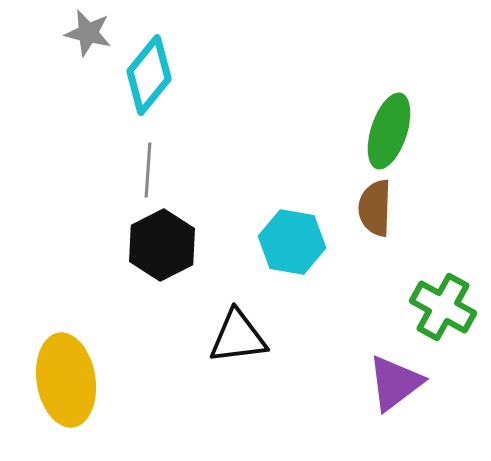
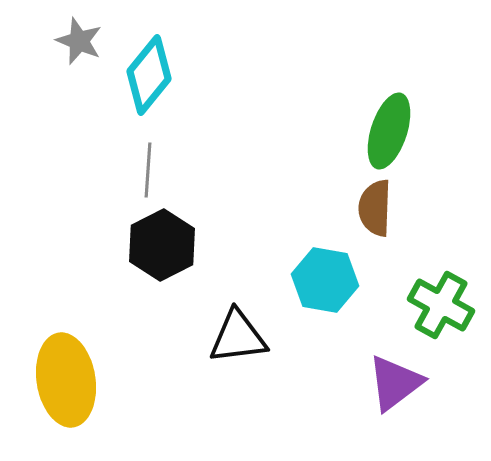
gray star: moved 9 px left, 8 px down; rotated 9 degrees clockwise
cyan hexagon: moved 33 px right, 38 px down
green cross: moved 2 px left, 2 px up
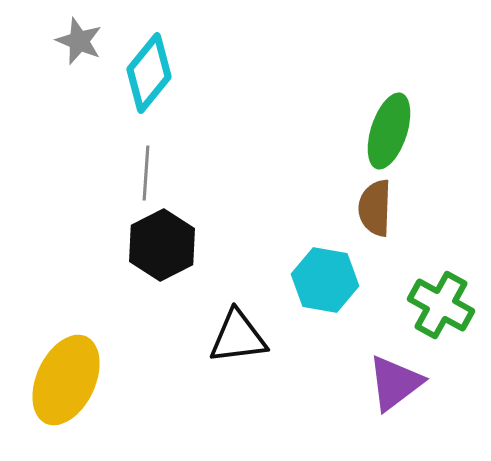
cyan diamond: moved 2 px up
gray line: moved 2 px left, 3 px down
yellow ellipse: rotated 34 degrees clockwise
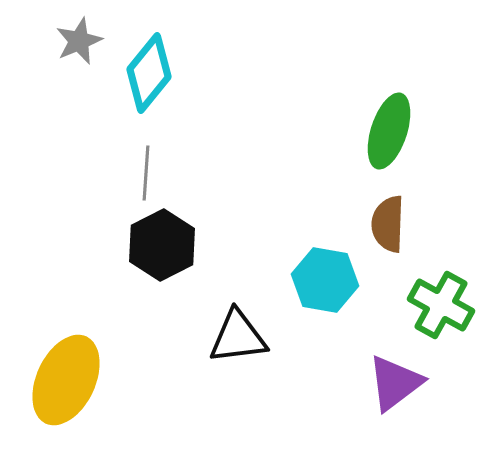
gray star: rotated 27 degrees clockwise
brown semicircle: moved 13 px right, 16 px down
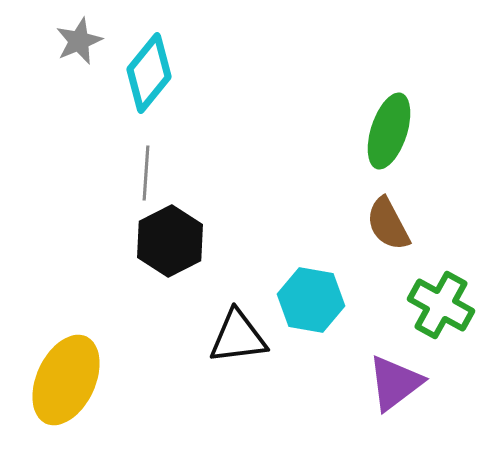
brown semicircle: rotated 30 degrees counterclockwise
black hexagon: moved 8 px right, 4 px up
cyan hexagon: moved 14 px left, 20 px down
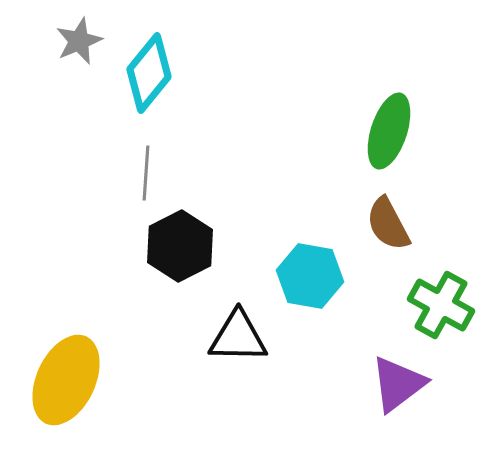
black hexagon: moved 10 px right, 5 px down
cyan hexagon: moved 1 px left, 24 px up
black triangle: rotated 8 degrees clockwise
purple triangle: moved 3 px right, 1 px down
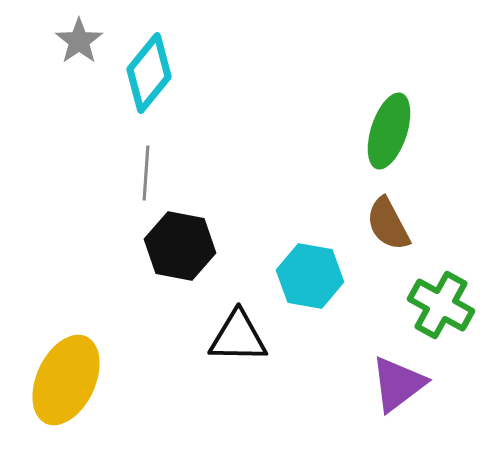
gray star: rotated 12 degrees counterclockwise
black hexagon: rotated 22 degrees counterclockwise
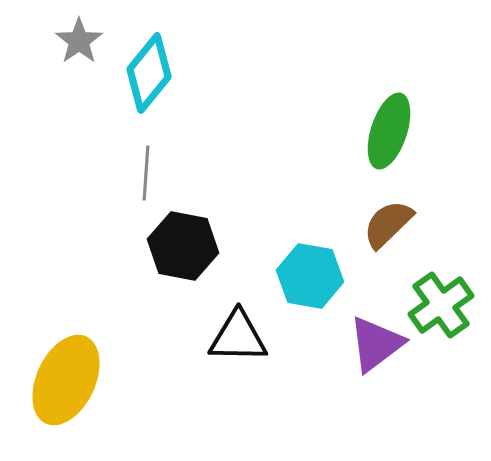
brown semicircle: rotated 74 degrees clockwise
black hexagon: moved 3 px right
green cross: rotated 26 degrees clockwise
purple triangle: moved 22 px left, 40 px up
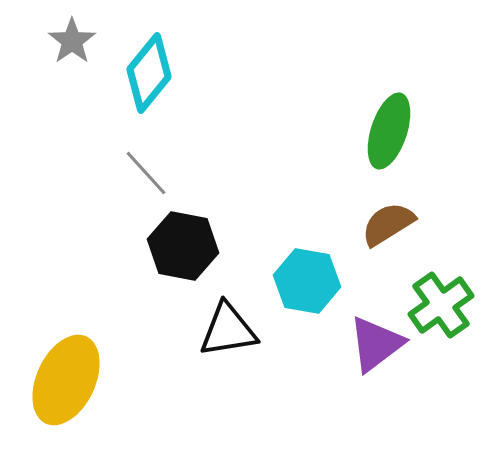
gray star: moved 7 px left
gray line: rotated 46 degrees counterclockwise
brown semicircle: rotated 12 degrees clockwise
cyan hexagon: moved 3 px left, 5 px down
black triangle: moved 10 px left, 7 px up; rotated 10 degrees counterclockwise
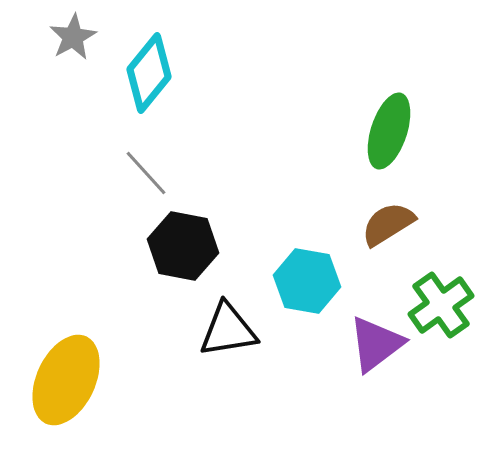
gray star: moved 1 px right, 4 px up; rotated 6 degrees clockwise
